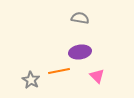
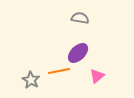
purple ellipse: moved 2 px left, 1 px down; rotated 35 degrees counterclockwise
pink triangle: rotated 35 degrees clockwise
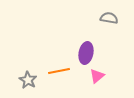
gray semicircle: moved 29 px right
purple ellipse: moved 8 px right; rotated 35 degrees counterclockwise
gray star: moved 3 px left
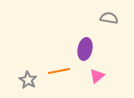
purple ellipse: moved 1 px left, 4 px up
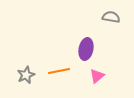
gray semicircle: moved 2 px right, 1 px up
purple ellipse: moved 1 px right
gray star: moved 2 px left, 5 px up; rotated 18 degrees clockwise
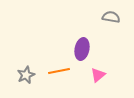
purple ellipse: moved 4 px left
pink triangle: moved 1 px right, 1 px up
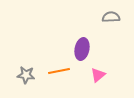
gray semicircle: rotated 12 degrees counterclockwise
gray star: rotated 30 degrees clockwise
